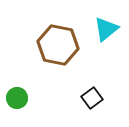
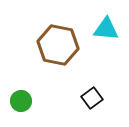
cyan triangle: rotated 44 degrees clockwise
green circle: moved 4 px right, 3 px down
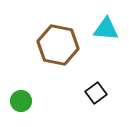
black square: moved 4 px right, 5 px up
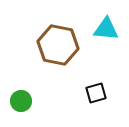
black square: rotated 20 degrees clockwise
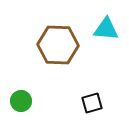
brown hexagon: rotated 9 degrees counterclockwise
black square: moved 4 px left, 10 px down
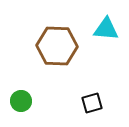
brown hexagon: moved 1 px left, 1 px down
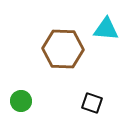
brown hexagon: moved 6 px right, 3 px down
black square: rotated 35 degrees clockwise
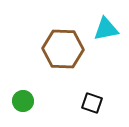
cyan triangle: rotated 16 degrees counterclockwise
green circle: moved 2 px right
